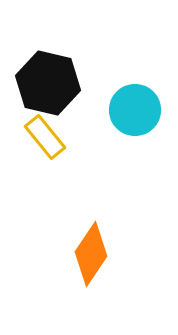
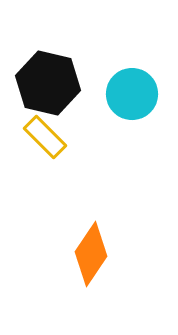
cyan circle: moved 3 px left, 16 px up
yellow rectangle: rotated 6 degrees counterclockwise
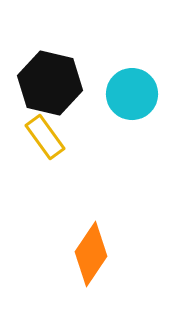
black hexagon: moved 2 px right
yellow rectangle: rotated 9 degrees clockwise
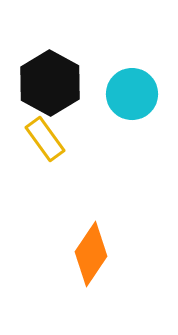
black hexagon: rotated 16 degrees clockwise
yellow rectangle: moved 2 px down
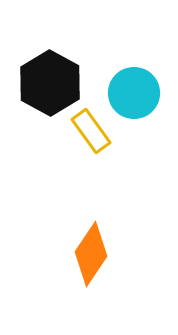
cyan circle: moved 2 px right, 1 px up
yellow rectangle: moved 46 px right, 8 px up
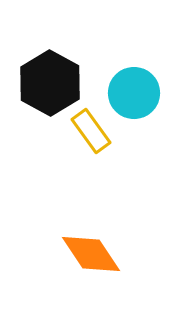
orange diamond: rotated 68 degrees counterclockwise
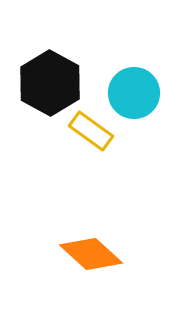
yellow rectangle: rotated 18 degrees counterclockwise
orange diamond: rotated 14 degrees counterclockwise
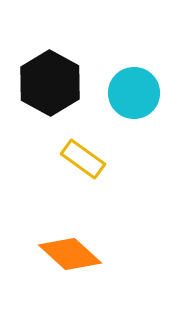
yellow rectangle: moved 8 px left, 28 px down
orange diamond: moved 21 px left
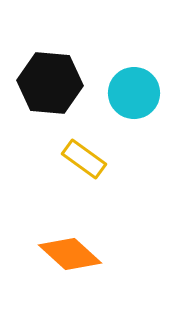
black hexagon: rotated 24 degrees counterclockwise
yellow rectangle: moved 1 px right
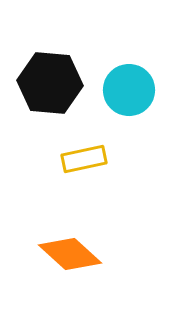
cyan circle: moved 5 px left, 3 px up
yellow rectangle: rotated 48 degrees counterclockwise
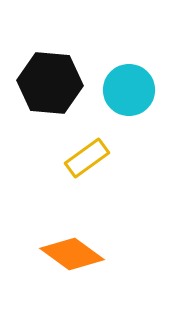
yellow rectangle: moved 3 px right, 1 px up; rotated 24 degrees counterclockwise
orange diamond: moved 2 px right; rotated 6 degrees counterclockwise
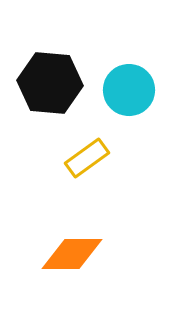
orange diamond: rotated 36 degrees counterclockwise
